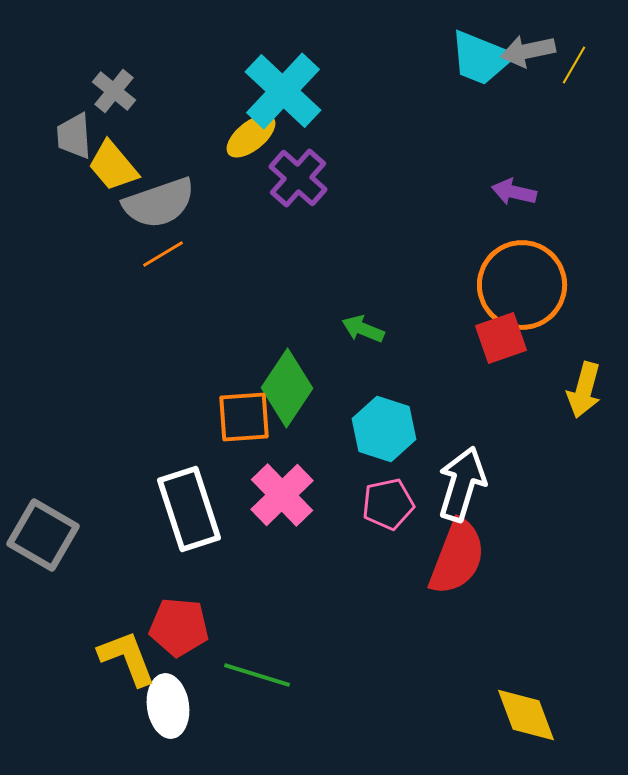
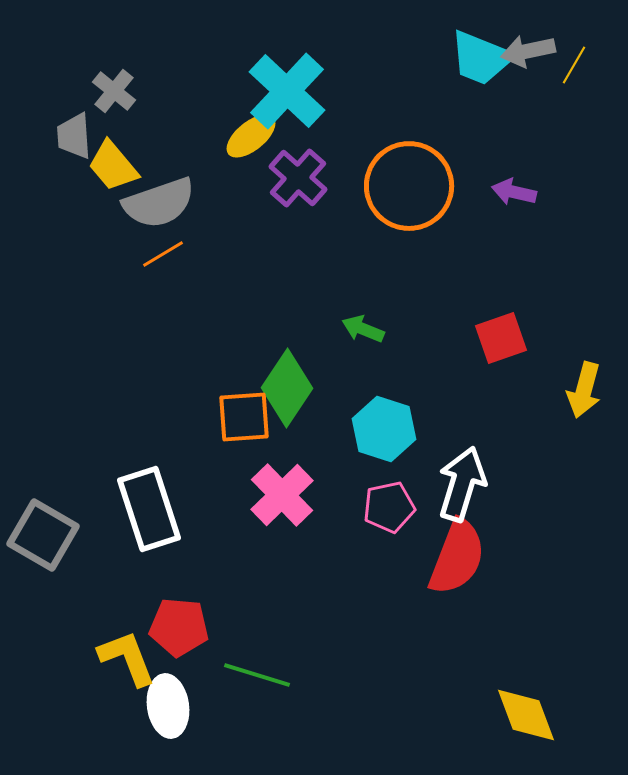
cyan cross: moved 4 px right
orange circle: moved 113 px left, 99 px up
pink pentagon: moved 1 px right, 3 px down
white rectangle: moved 40 px left
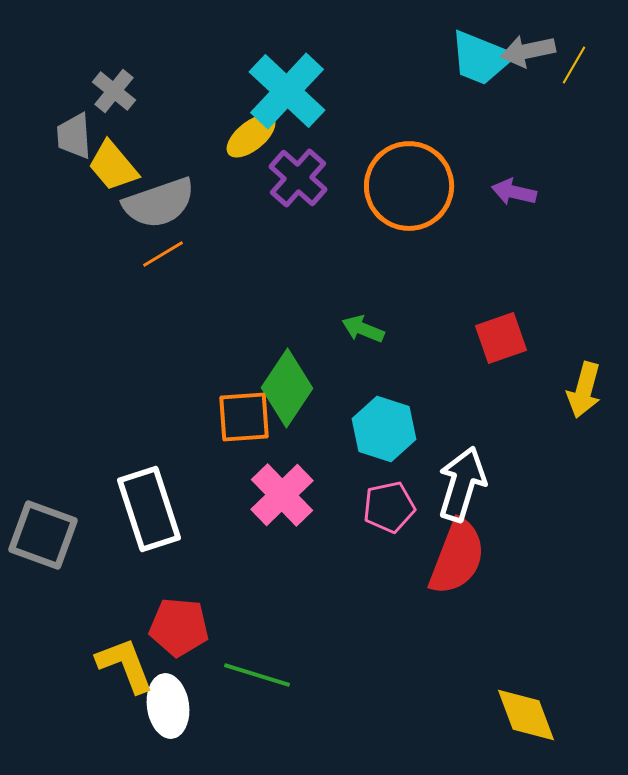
gray square: rotated 10 degrees counterclockwise
yellow L-shape: moved 2 px left, 7 px down
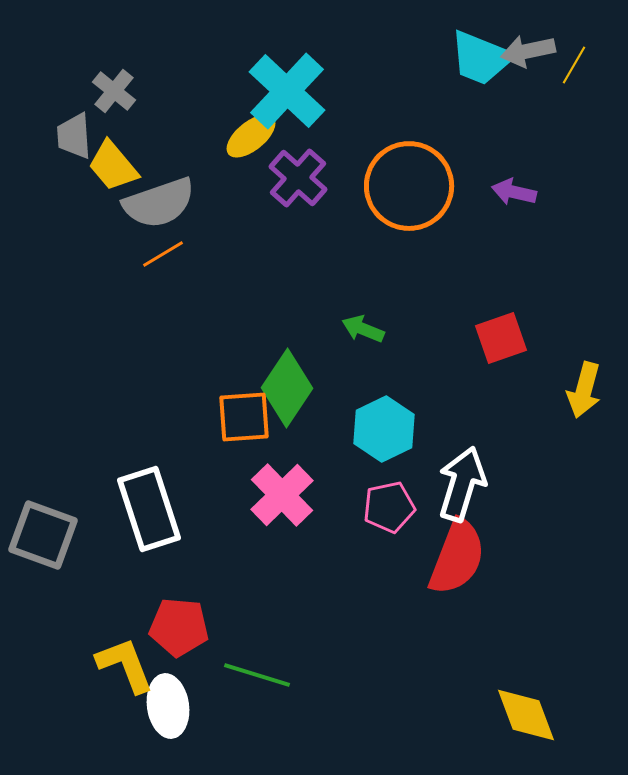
cyan hexagon: rotated 16 degrees clockwise
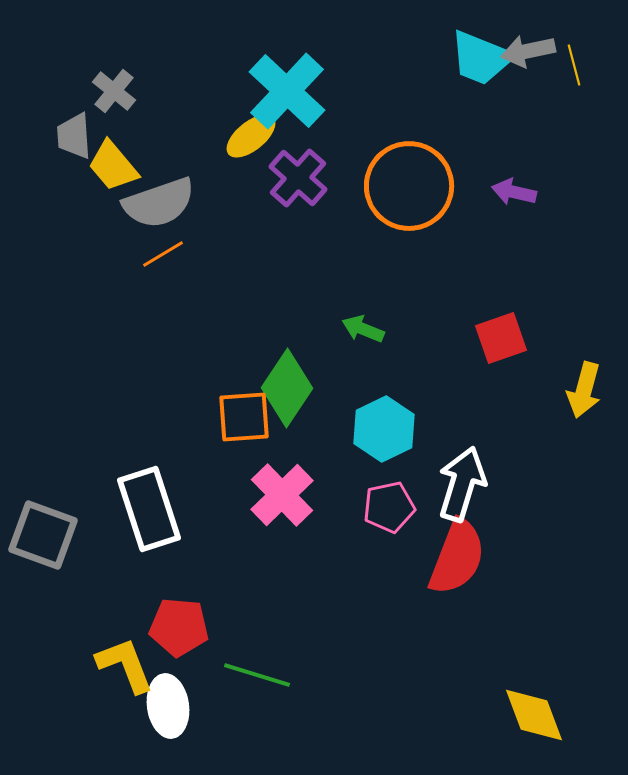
yellow line: rotated 45 degrees counterclockwise
yellow diamond: moved 8 px right
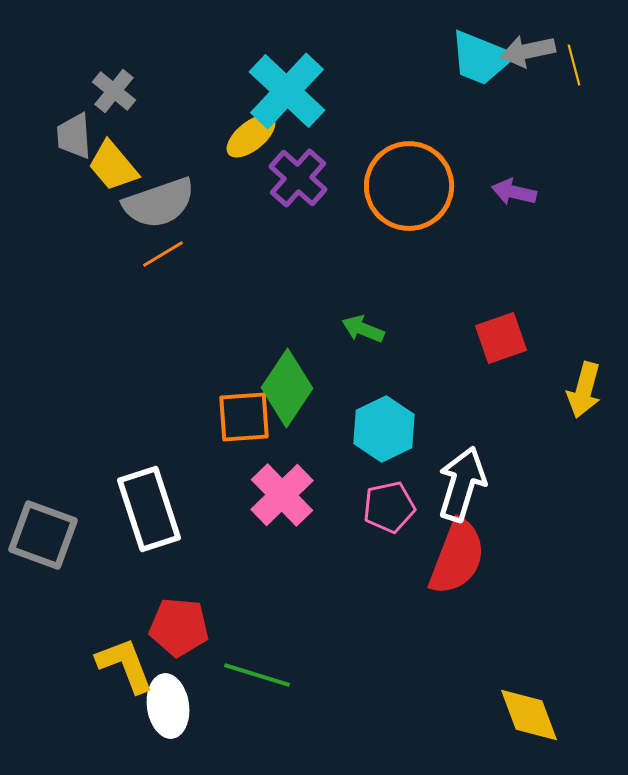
yellow diamond: moved 5 px left
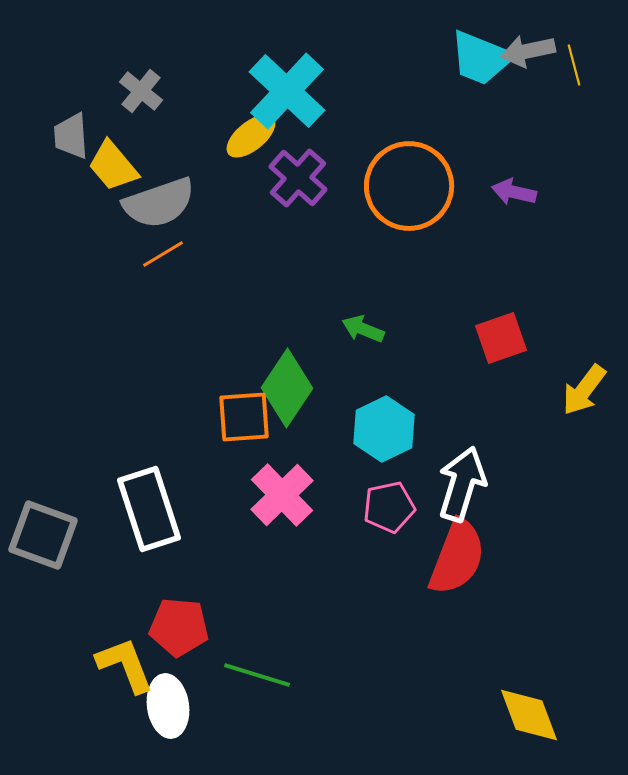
gray cross: moved 27 px right
gray trapezoid: moved 3 px left
yellow arrow: rotated 22 degrees clockwise
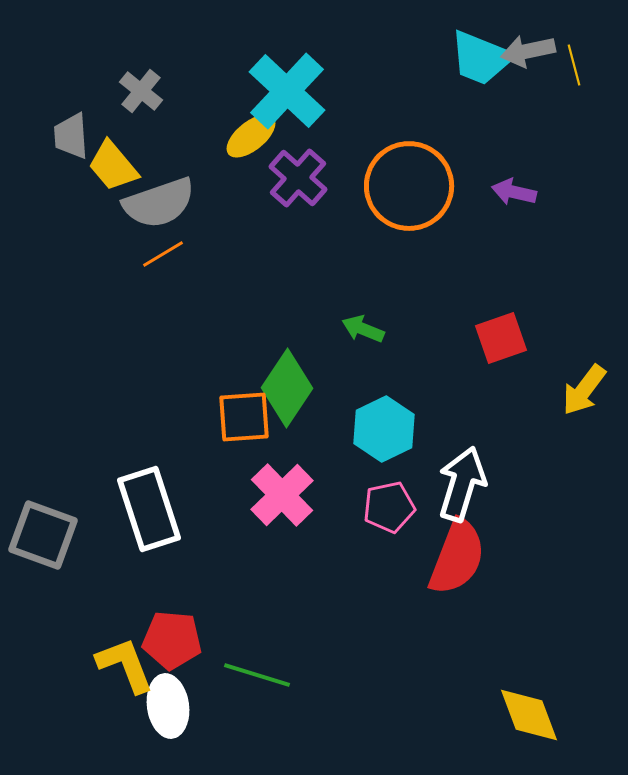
red pentagon: moved 7 px left, 13 px down
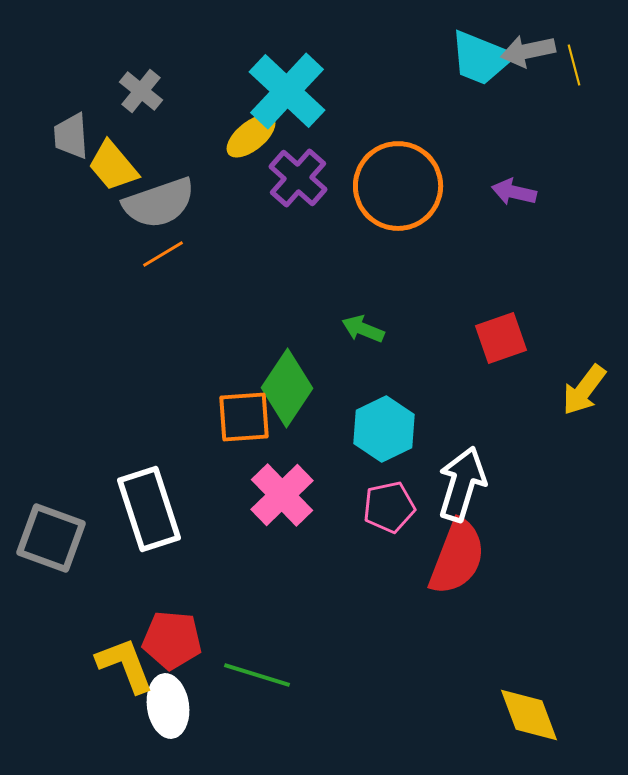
orange circle: moved 11 px left
gray square: moved 8 px right, 3 px down
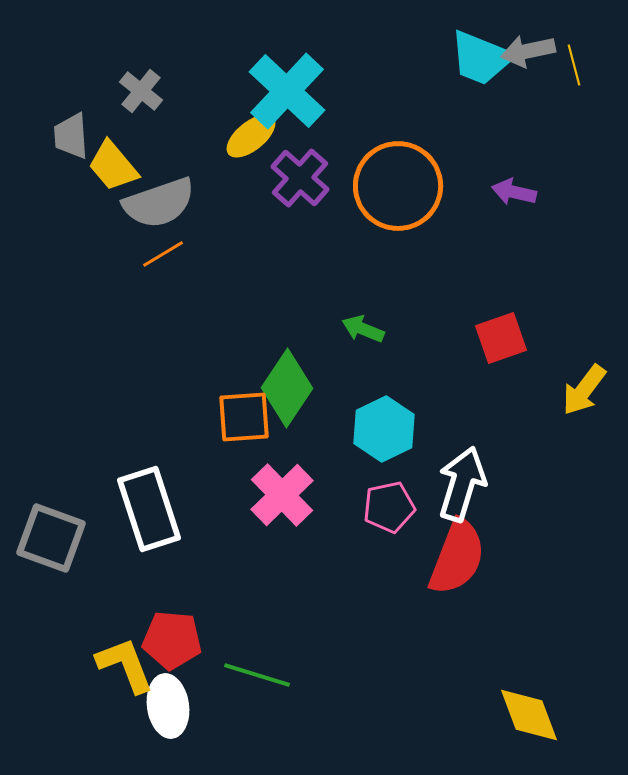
purple cross: moved 2 px right
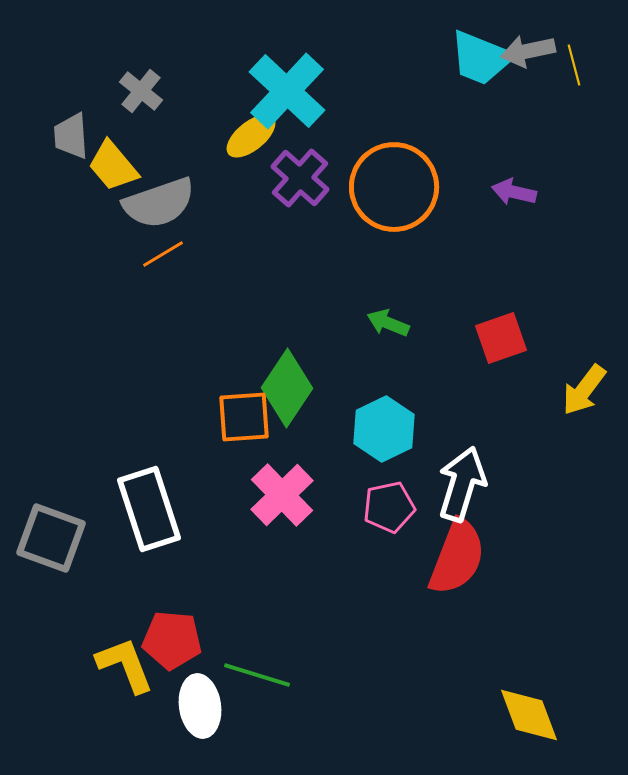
orange circle: moved 4 px left, 1 px down
green arrow: moved 25 px right, 6 px up
white ellipse: moved 32 px right
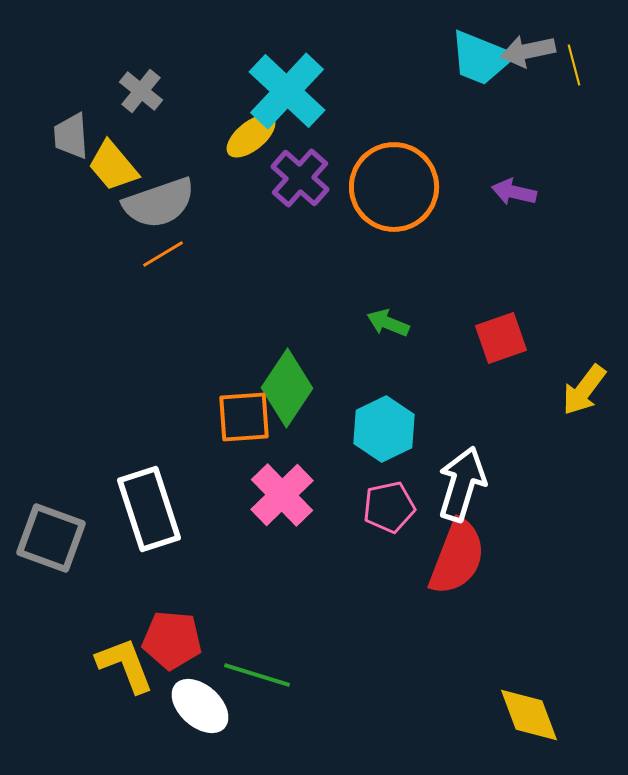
white ellipse: rotated 40 degrees counterclockwise
